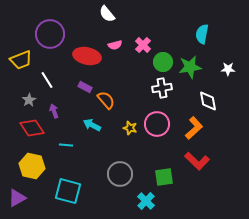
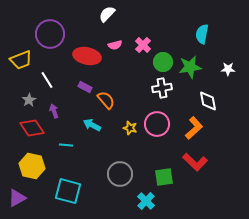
white semicircle: rotated 84 degrees clockwise
red L-shape: moved 2 px left, 1 px down
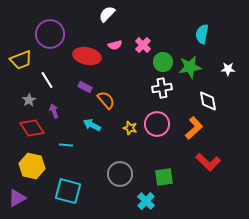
red L-shape: moved 13 px right
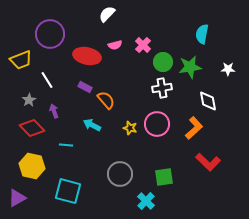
red diamond: rotated 10 degrees counterclockwise
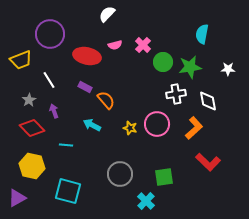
white line: moved 2 px right
white cross: moved 14 px right, 6 px down
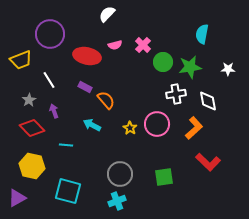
yellow star: rotated 16 degrees clockwise
cyan cross: moved 29 px left; rotated 24 degrees clockwise
